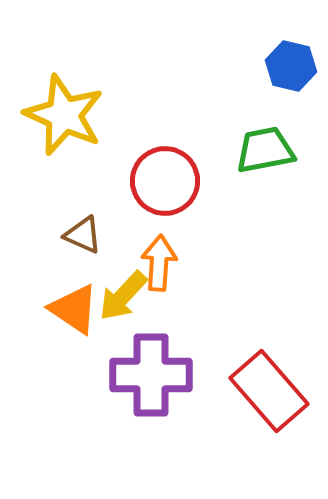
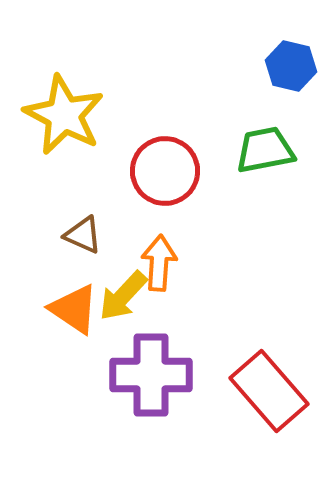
yellow star: rotated 4 degrees clockwise
red circle: moved 10 px up
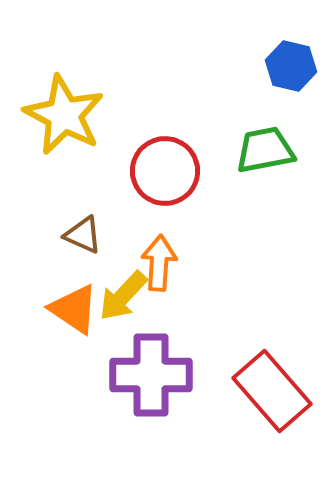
red rectangle: moved 3 px right
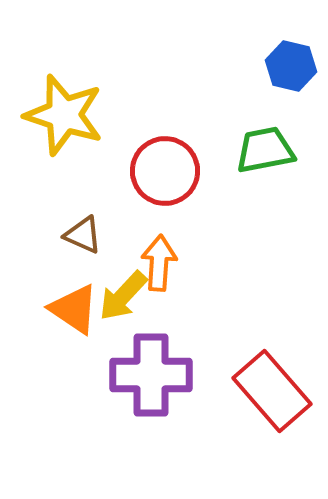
yellow star: rotated 10 degrees counterclockwise
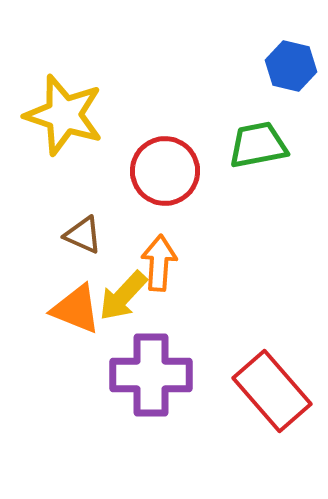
green trapezoid: moved 7 px left, 5 px up
orange triangle: moved 2 px right; rotated 12 degrees counterclockwise
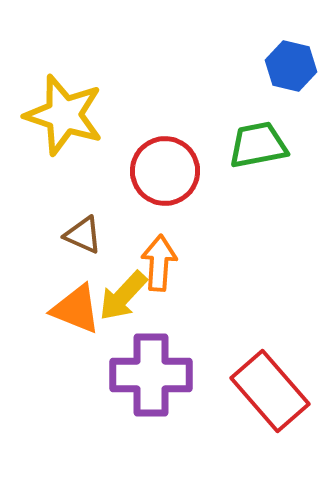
red rectangle: moved 2 px left
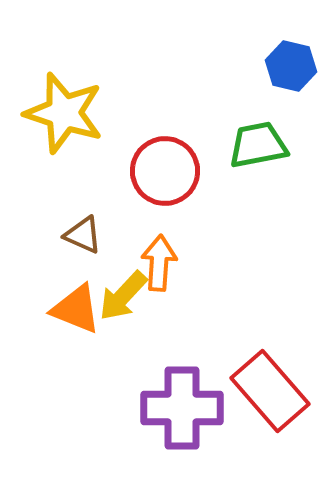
yellow star: moved 2 px up
purple cross: moved 31 px right, 33 px down
